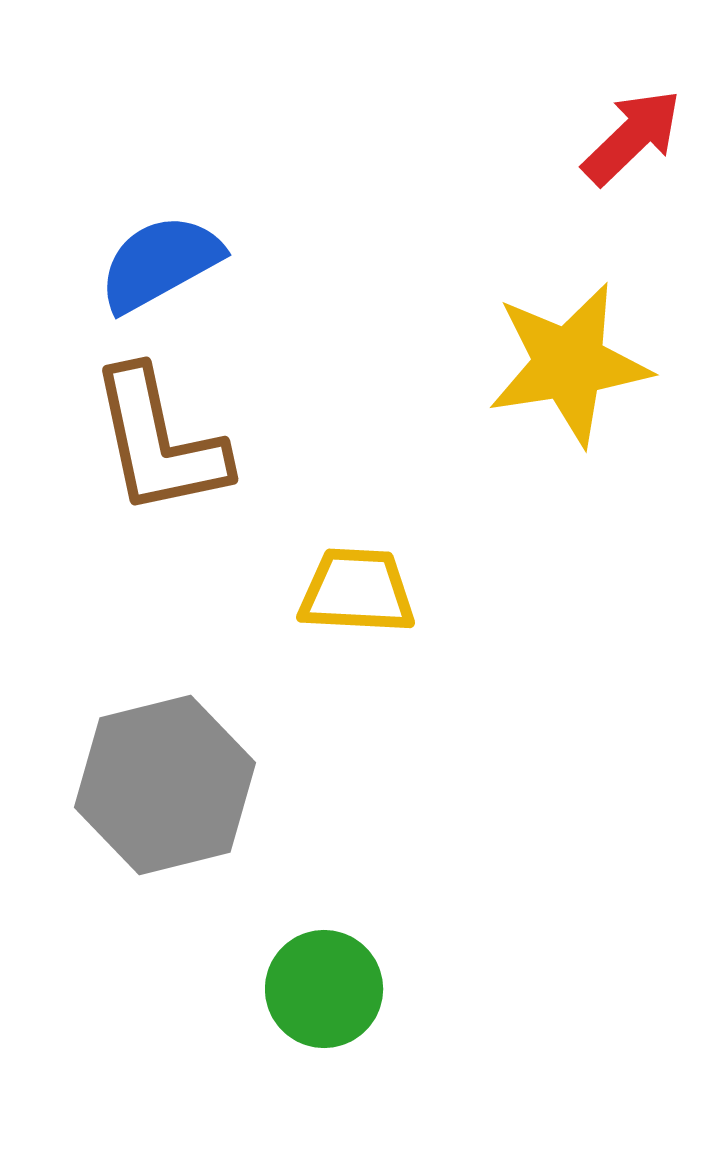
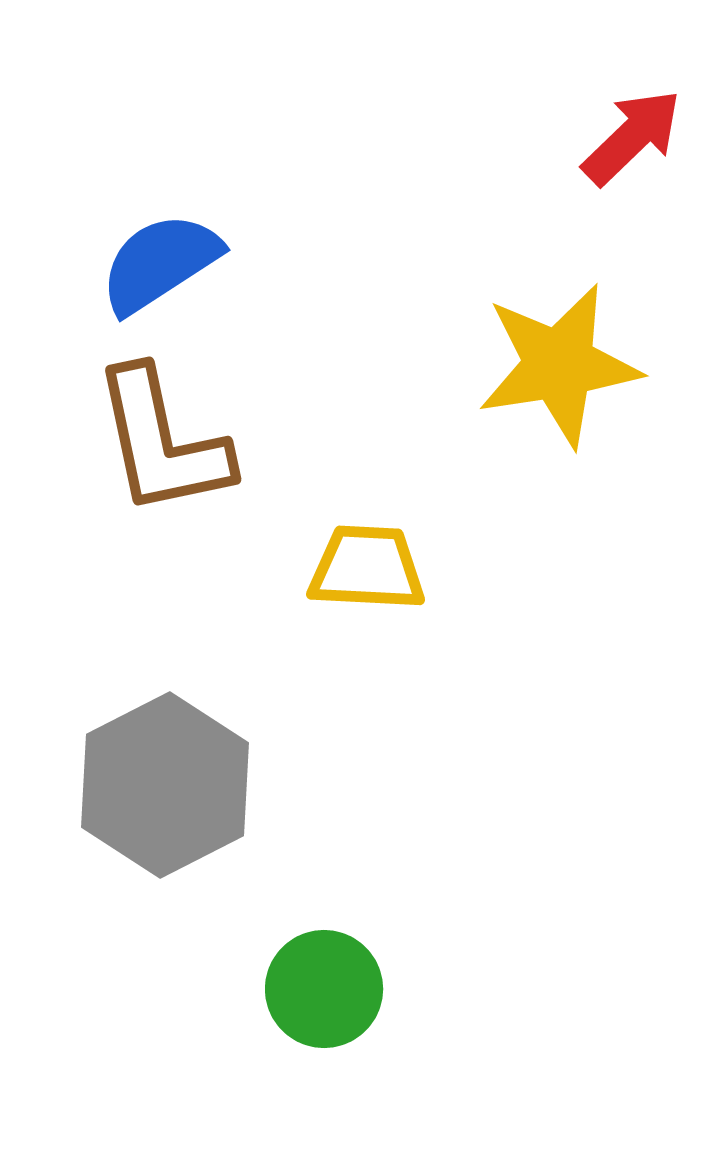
blue semicircle: rotated 4 degrees counterclockwise
yellow star: moved 10 px left, 1 px down
brown L-shape: moved 3 px right
yellow trapezoid: moved 10 px right, 23 px up
gray hexagon: rotated 13 degrees counterclockwise
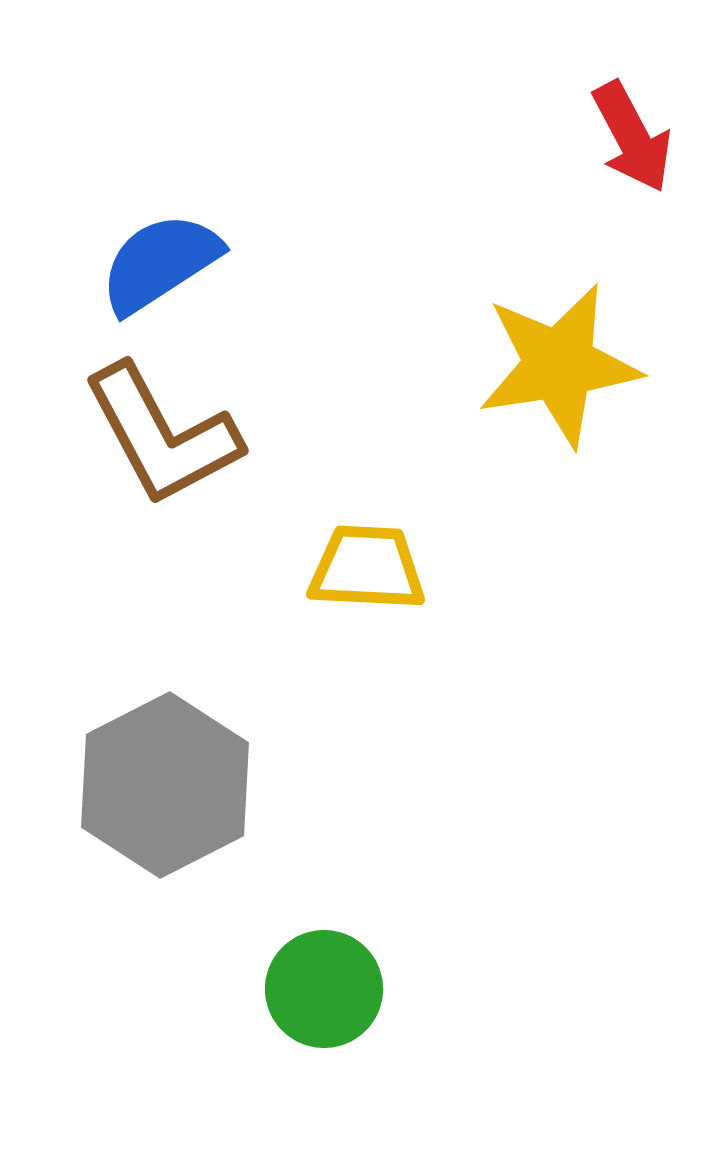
red arrow: rotated 106 degrees clockwise
brown L-shape: moved 7 px up; rotated 16 degrees counterclockwise
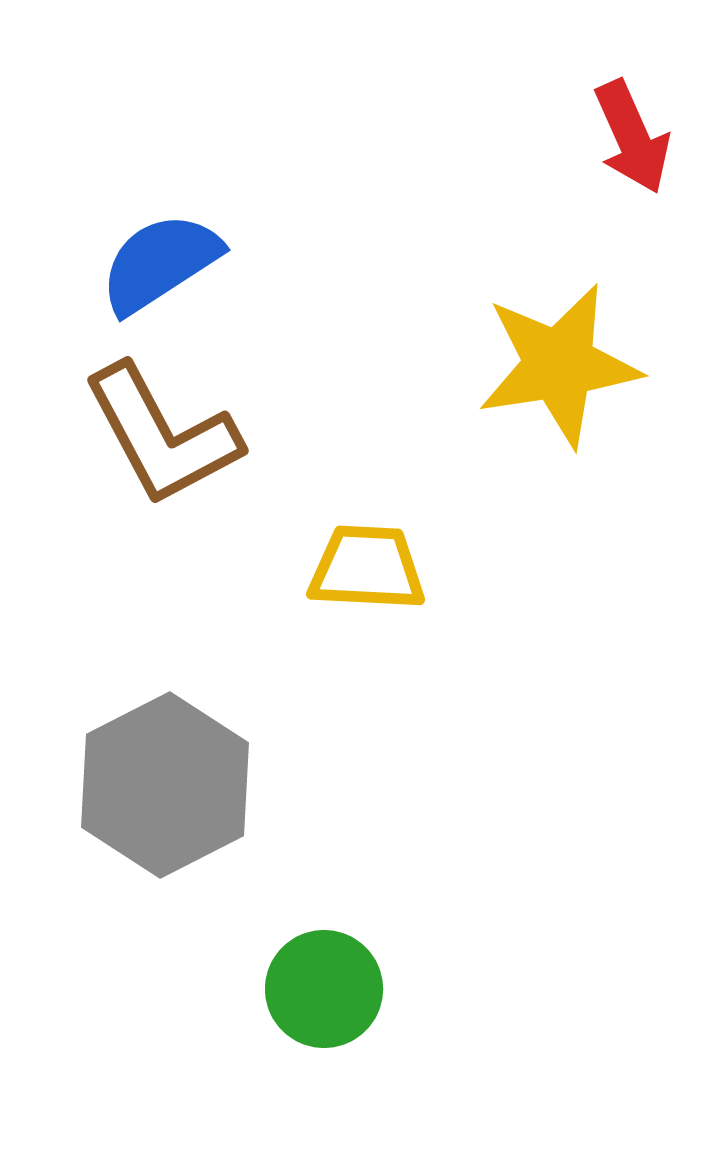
red arrow: rotated 4 degrees clockwise
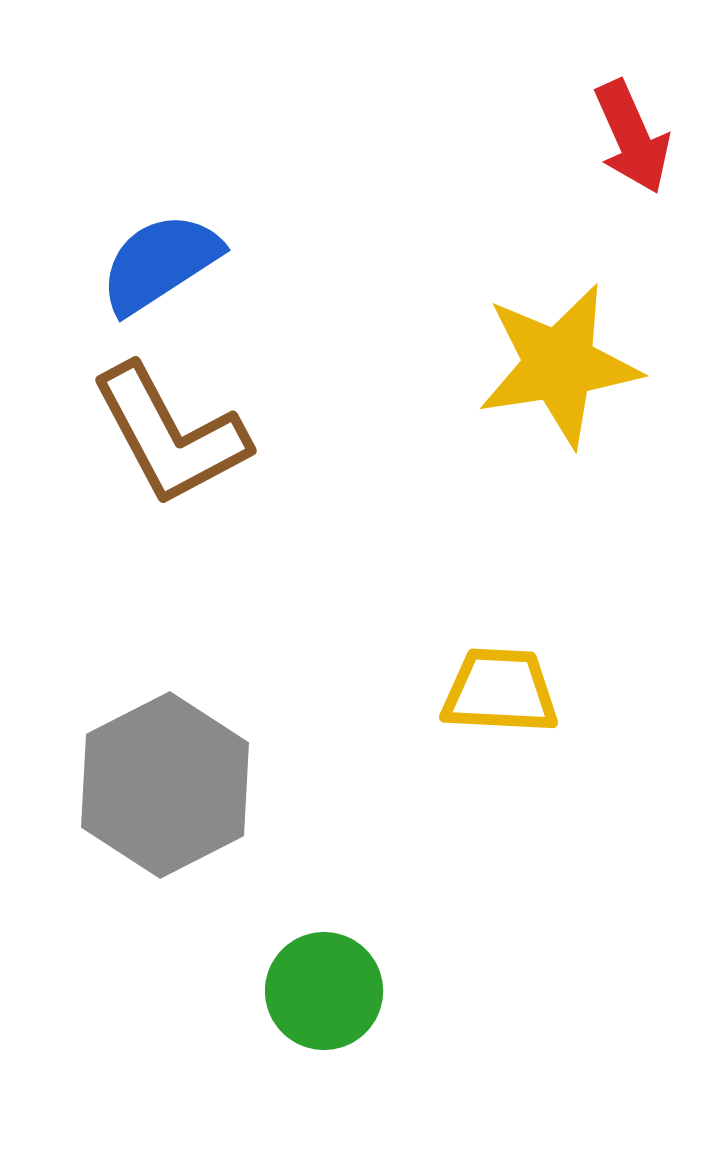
brown L-shape: moved 8 px right
yellow trapezoid: moved 133 px right, 123 px down
green circle: moved 2 px down
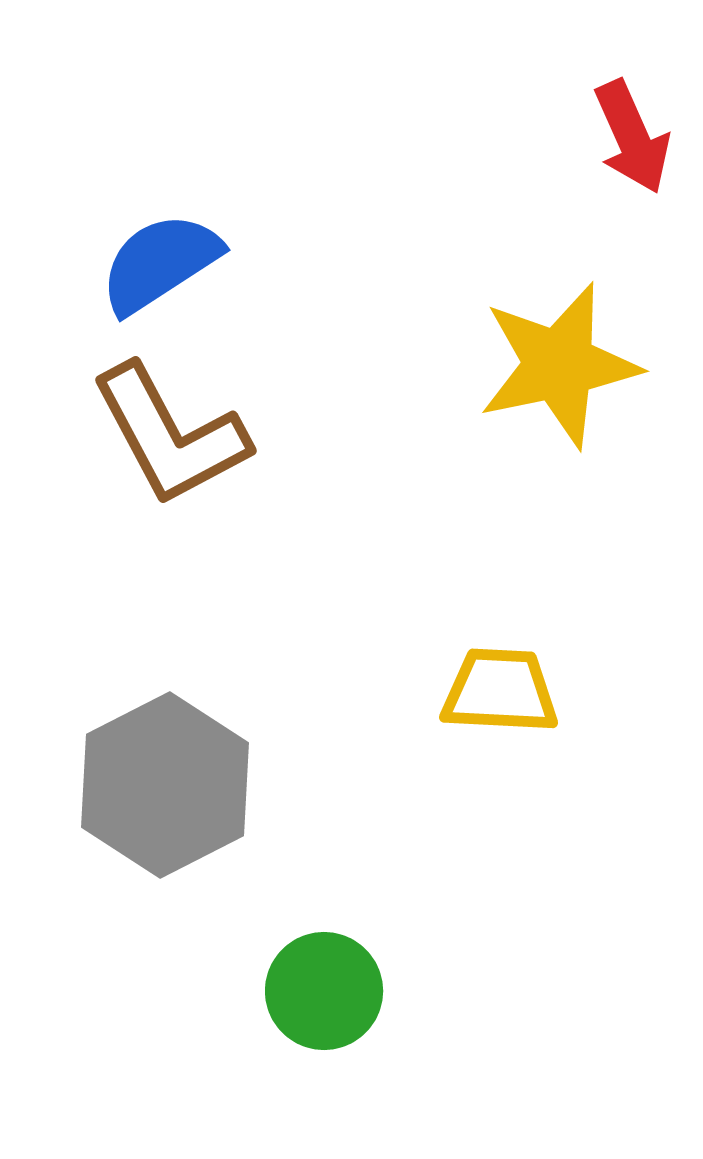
yellow star: rotated 3 degrees counterclockwise
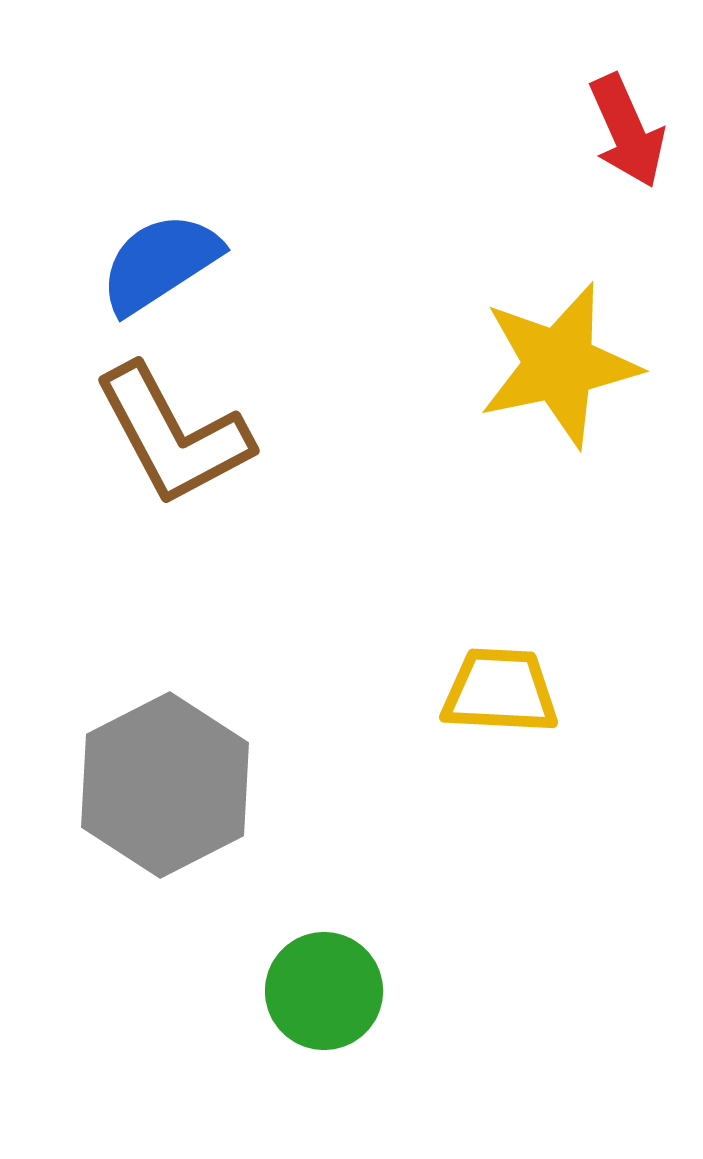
red arrow: moved 5 px left, 6 px up
brown L-shape: moved 3 px right
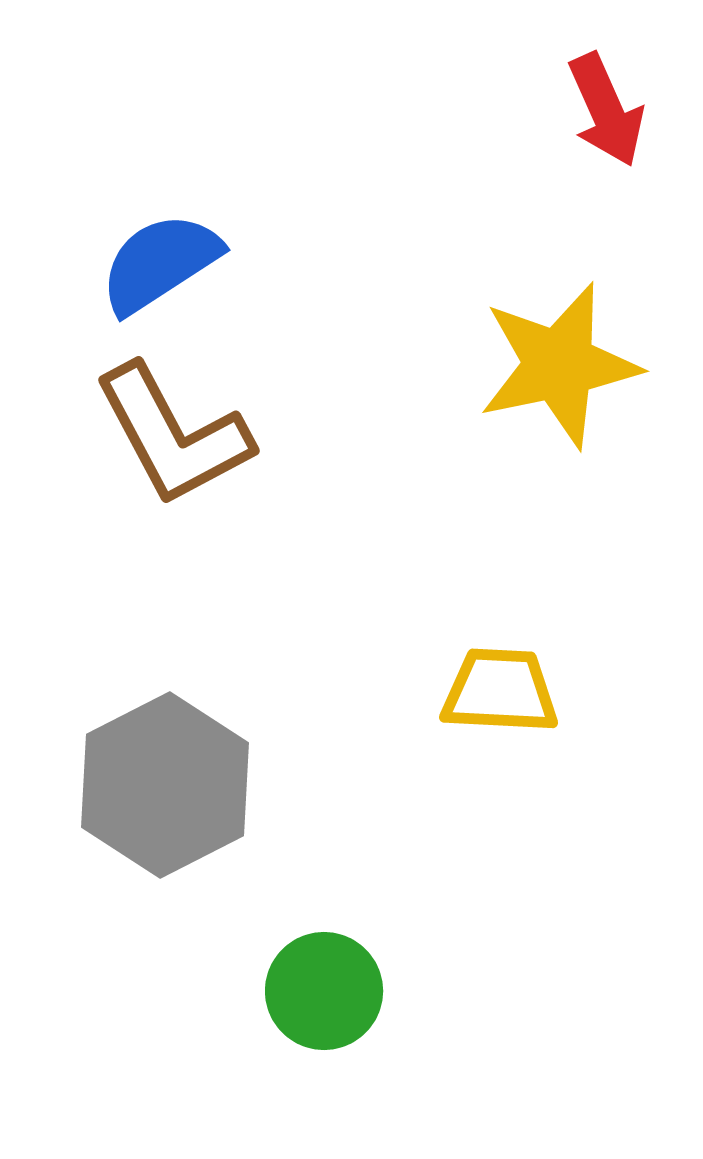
red arrow: moved 21 px left, 21 px up
